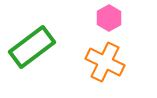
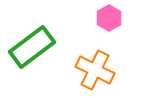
orange cross: moved 10 px left, 8 px down
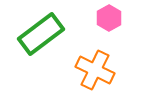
green rectangle: moved 9 px right, 13 px up
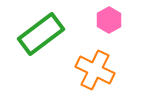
pink hexagon: moved 2 px down
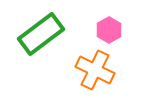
pink hexagon: moved 10 px down
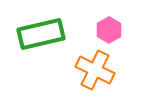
green rectangle: rotated 24 degrees clockwise
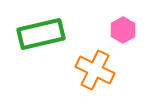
pink hexagon: moved 14 px right
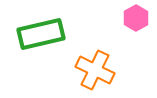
pink hexagon: moved 13 px right, 12 px up
